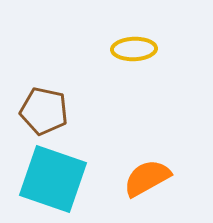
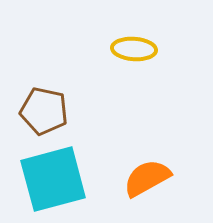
yellow ellipse: rotated 6 degrees clockwise
cyan square: rotated 34 degrees counterclockwise
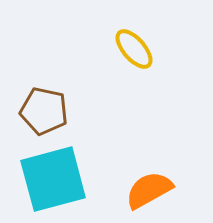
yellow ellipse: rotated 45 degrees clockwise
orange semicircle: moved 2 px right, 12 px down
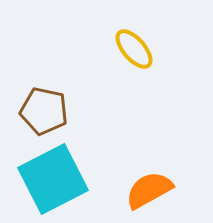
cyan square: rotated 12 degrees counterclockwise
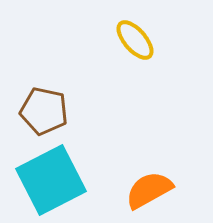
yellow ellipse: moved 1 px right, 9 px up
cyan square: moved 2 px left, 1 px down
